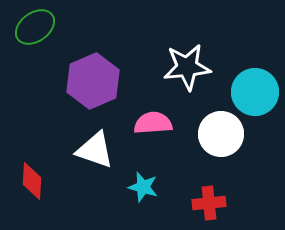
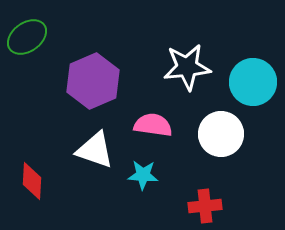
green ellipse: moved 8 px left, 10 px down
cyan circle: moved 2 px left, 10 px up
pink semicircle: moved 2 px down; rotated 12 degrees clockwise
cyan star: moved 12 px up; rotated 12 degrees counterclockwise
red cross: moved 4 px left, 3 px down
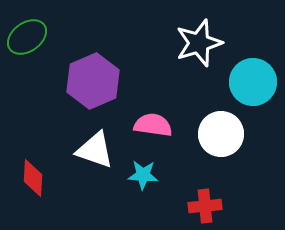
white star: moved 12 px right, 24 px up; rotated 12 degrees counterclockwise
red diamond: moved 1 px right, 3 px up
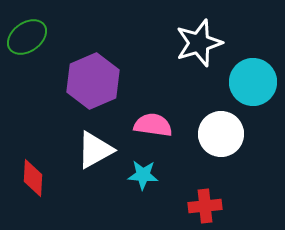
white triangle: rotated 48 degrees counterclockwise
